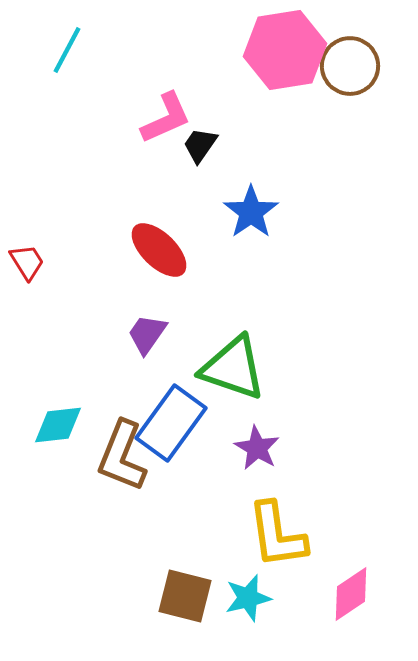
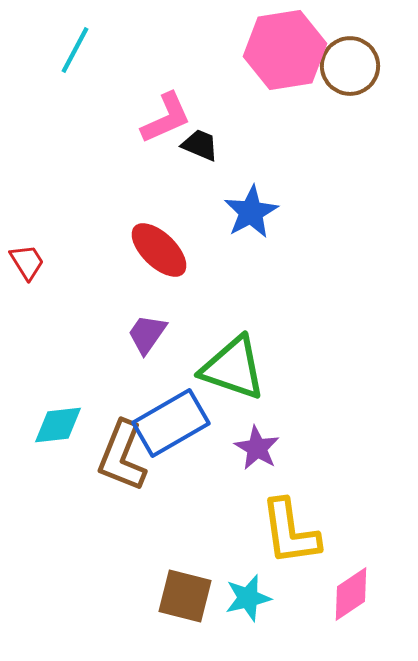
cyan line: moved 8 px right
black trapezoid: rotated 78 degrees clockwise
blue star: rotated 6 degrees clockwise
blue rectangle: rotated 24 degrees clockwise
yellow L-shape: moved 13 px right, 3 px up
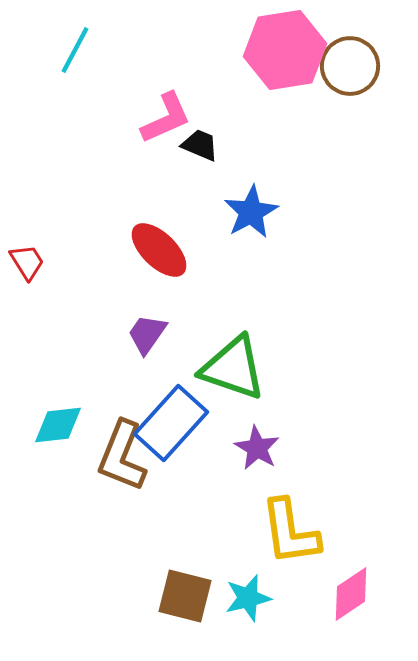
blue rectangle: rotated 18 degrees counterclockwise
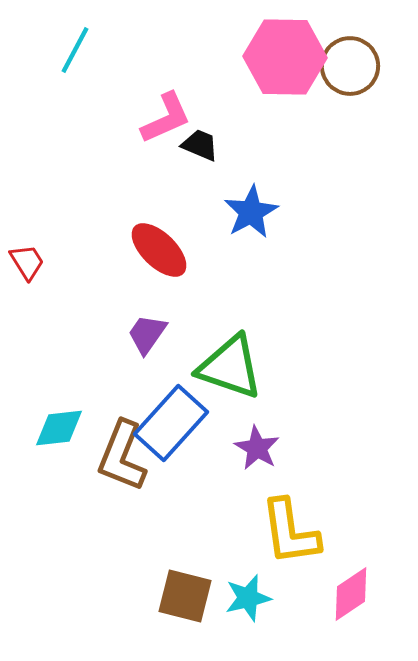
pink hexagon: moved 7 px down; rotated 10 degrees clockwise
green triangle: moved 3 px left, 1 px up
cyan diamond: moved 1 px right, 3 px down
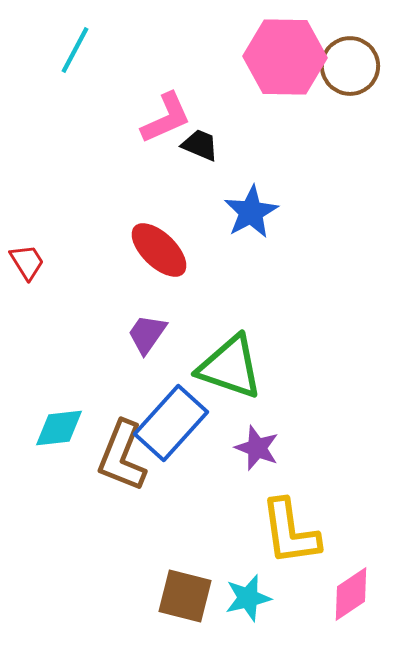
purple star: rotated 9 degrees counterclockwise
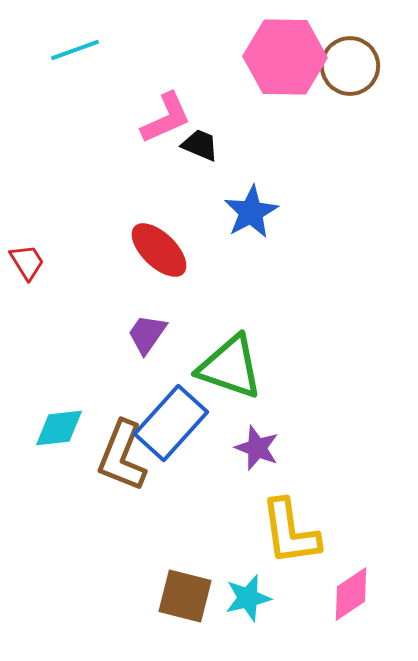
cyan line: rotated 42 degrees clockwise
